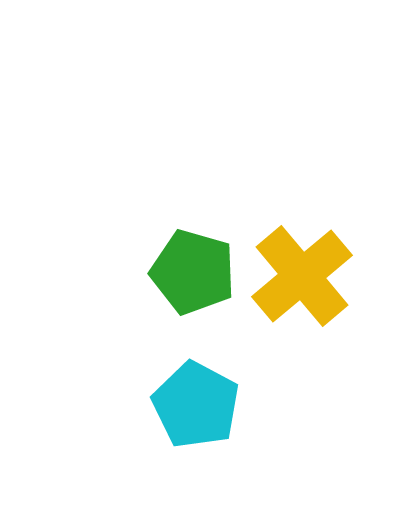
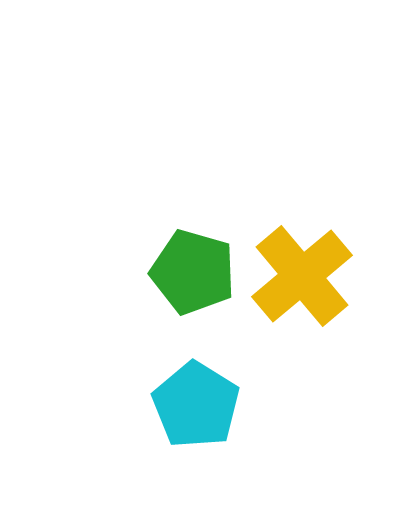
cyan pentagon: rotated 4 degrees clockwise
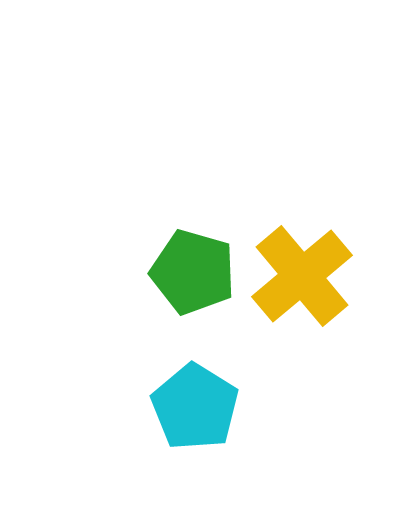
cyan pentagon: moved 1 px left, 2 px down
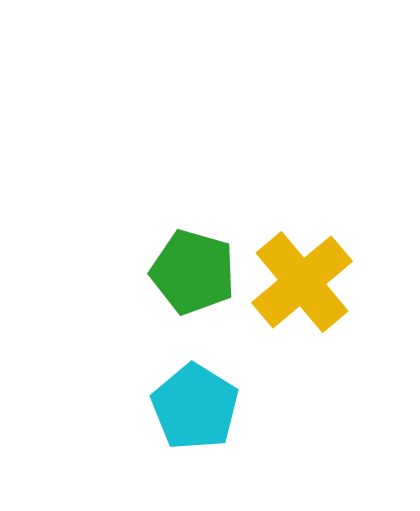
yellow cross: moved 6 px down
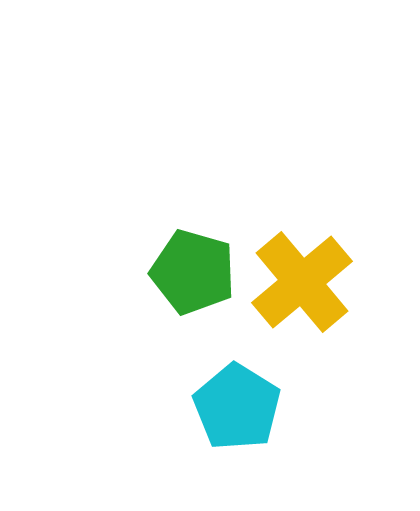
cyan pentagon: moved 42 px right
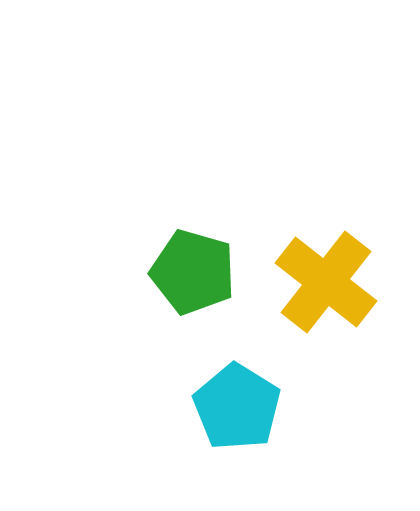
yellow cross: moved 24 px right; rotated 12 degrees counterclockwise
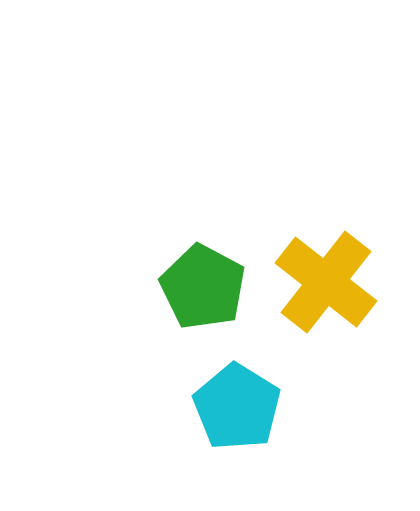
green pentagon: moved 10 px right, 15 px down; rotated 12 degrees clockwise
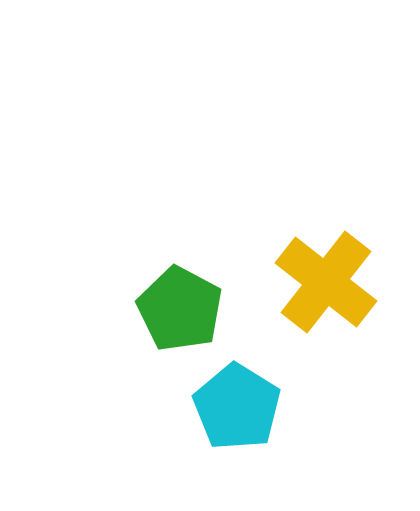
green pentagon: moved 23 px left, 22 px down
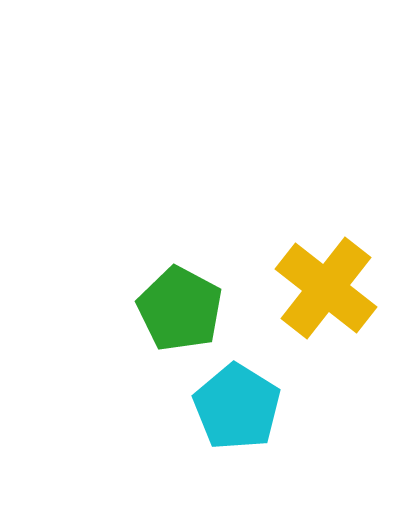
yellow cross: moved 6 px down
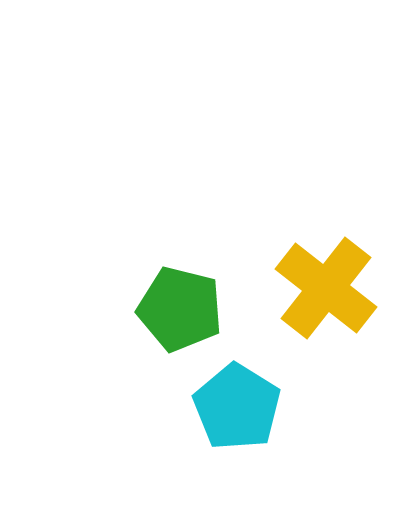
green pentagon: rotated 14 degrees counterclockwise
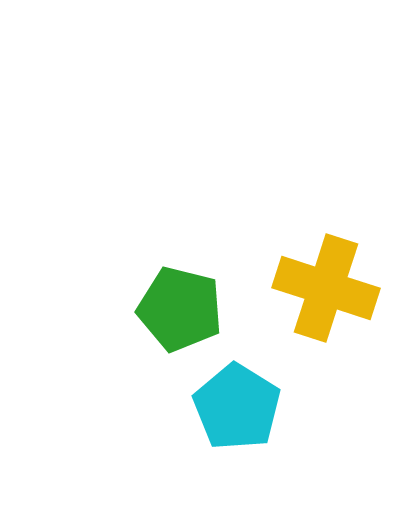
yellow cross: rotated 20 degrees counterclockwise
